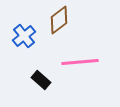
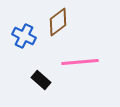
brown diamond: moved 1 px left, 2 px down
blue cross: rotated 25 degrees counterclockwise
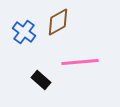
brown diamond: rotated 8 degrees clockwise
blue cross: moved 4 px up; rotated 10 degrees clockwise
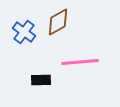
black rectangle: rotated 42 degrees counterclockwise
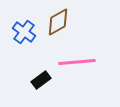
pink line: moved 3 px left
black rectangle: rotated 36 degrees counterclockwise
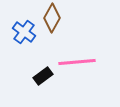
brown diamond: moved 6 px left, 4 px up; rotated 32 degrees counterclockwise
black rectangle: moved 2 px right, 4 px up
